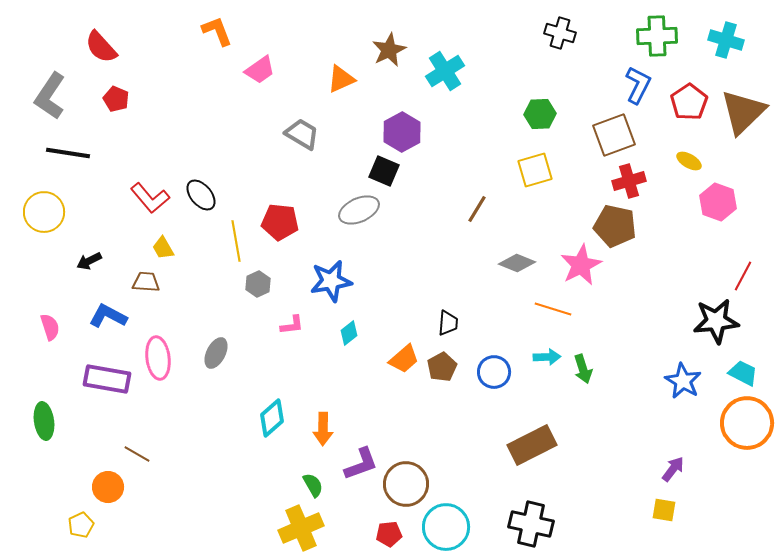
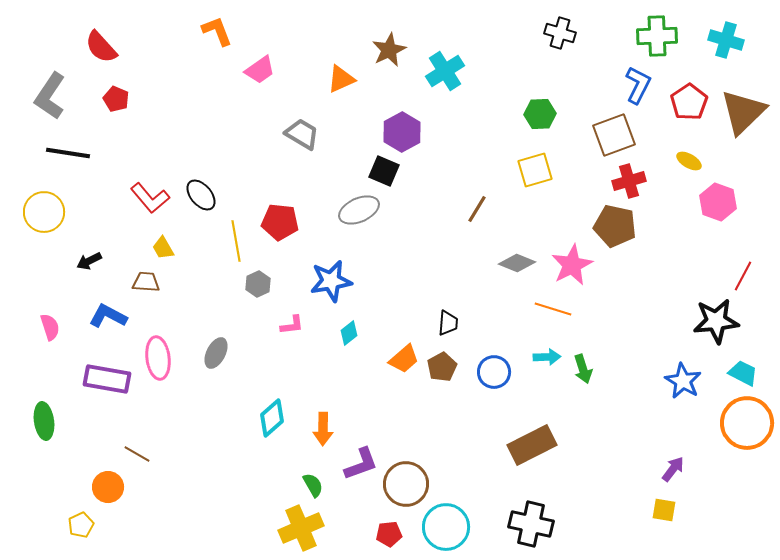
pink star at (581, 265): moved 9 px left
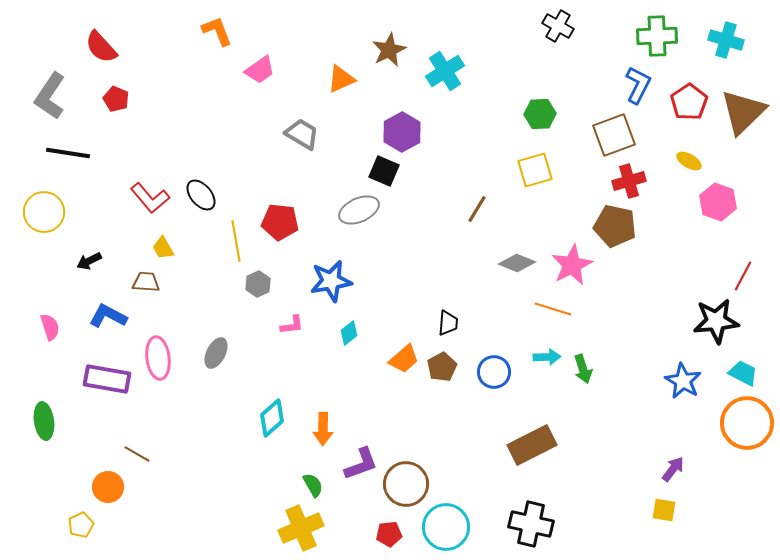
black cross at (560, 33): moved 2 px left, 7 px up; rotated 12 degrees clockwise
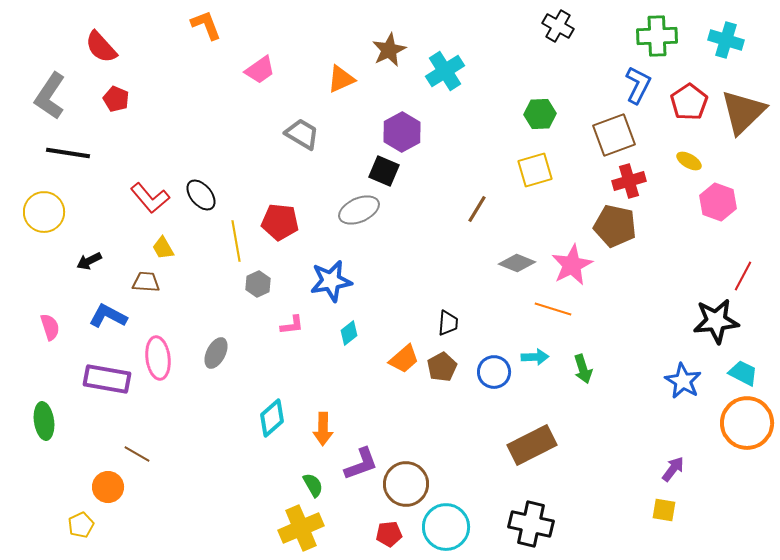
orange L-shape at (217, 31): moved 11 px left, 6 px up
cyan arrow at (547, 357): moved 12 px left
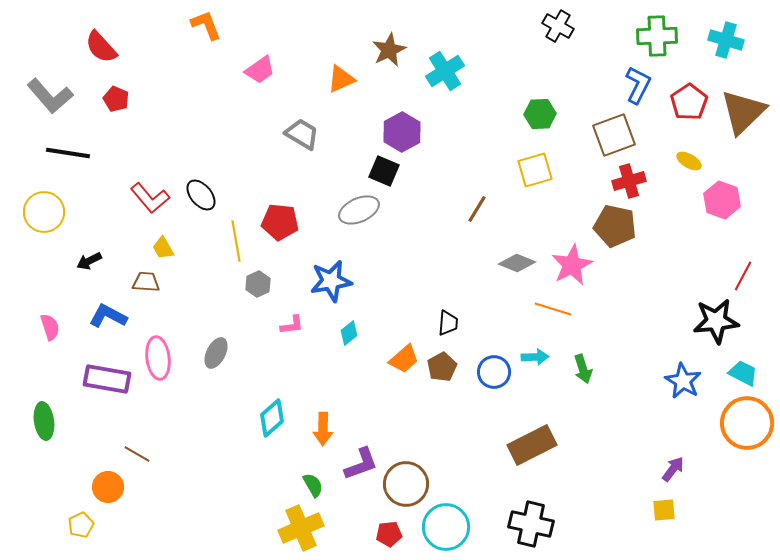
gray L-shape at (50, 96): rotated 75 degrees counterclockwise
pink hexagon at (718, 202): moved 4 px right, 2 px up
yellow square at (664, 510): rotated 15 degrees counterclockwise
